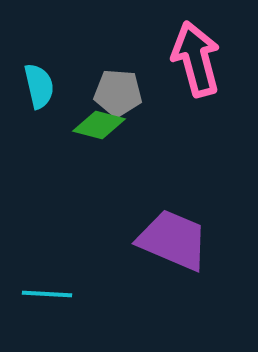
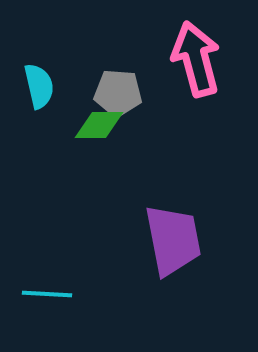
green diamond: rotated 15 degrees counterclockwise
purple trapezoid: rotated 56 degrees clockwise
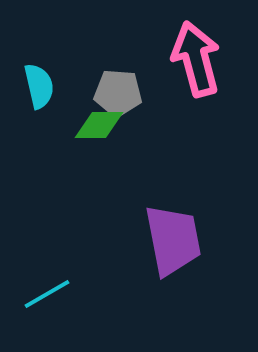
cyan line: rotated 33 degrees counterclockwise
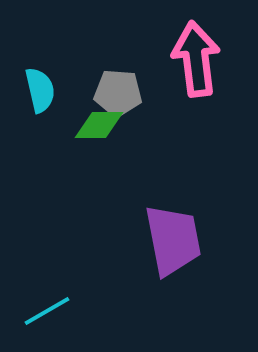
pink arrow: rotated 8 degrees clockwise
cyan semicircle: moved 1 px right, 4 px down
cyan line: moved 17 px down
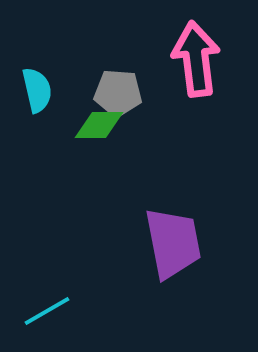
cyan semicircle: moved 3 px left
purple trapezoid: moved 3 px down
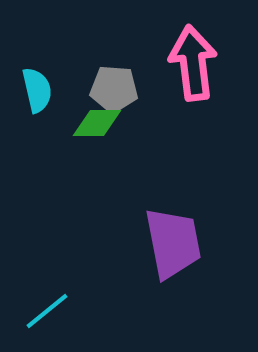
pink arrow: moved 3 px left, 4 px down
gray pentagon: moved 4 px left, 4 px up
green diamond: moved 2 px left, 2 px up
cyan line: rotated 9 degrees counterclockwise
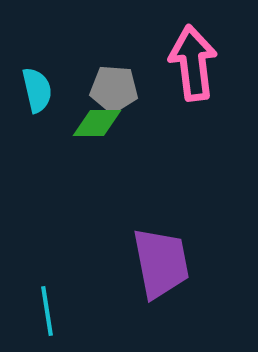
purple trapezoid: moved 12 px left, 20 px down
cyan line: rotated 60 degrees counterclockwise
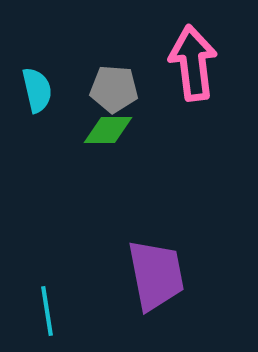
green diamond: moved 11 px right, 7 px down
purple trapezoid: moved 5 px left, 12 px down
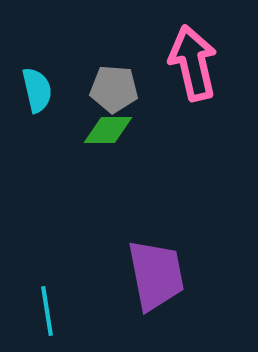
pink arrow: rotated 6 degrees counterclockwise
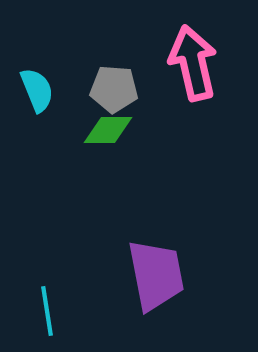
cyan semicircle: rotated 9 degrees counterclockwise
